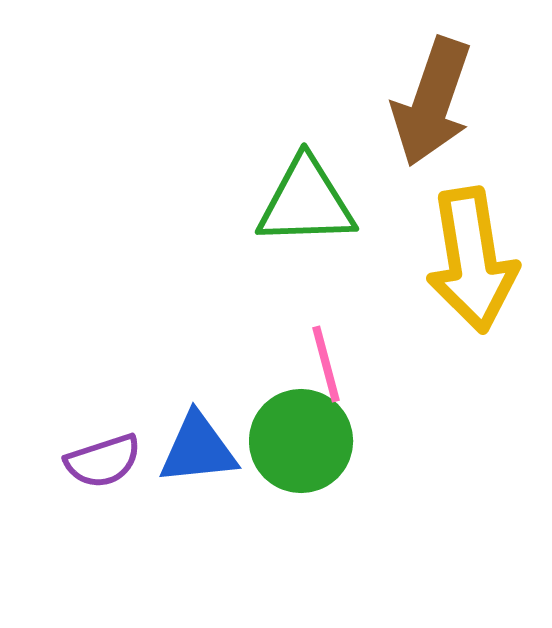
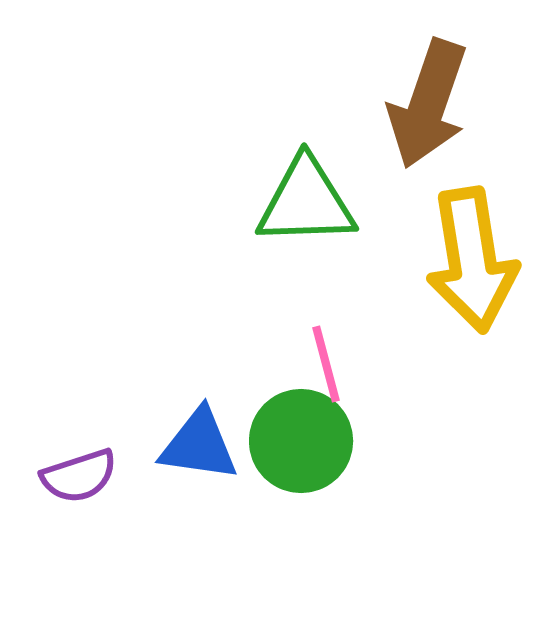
brown arrow: moved 4 px left, 2 px down
blue triangle: moved 1 px right, 4 px up; rotated 14 degrees clockwise
purple semicircle: moved 24 px left, 15 px down
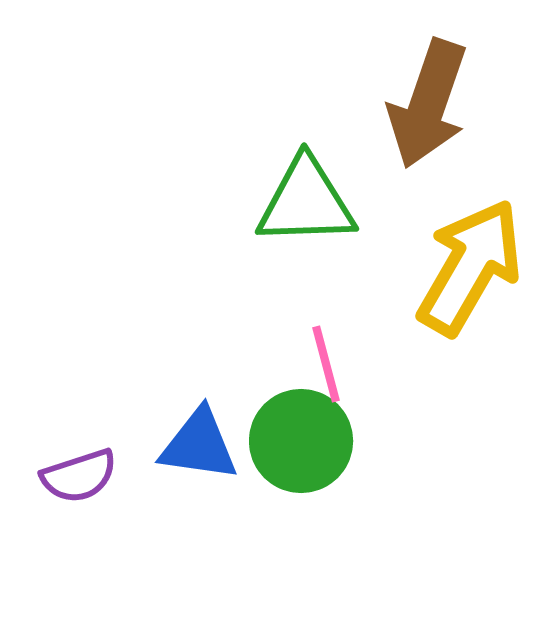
yellow arrow: moved 2 px left, 7 px down; rotated 141 degrees counterclockwise
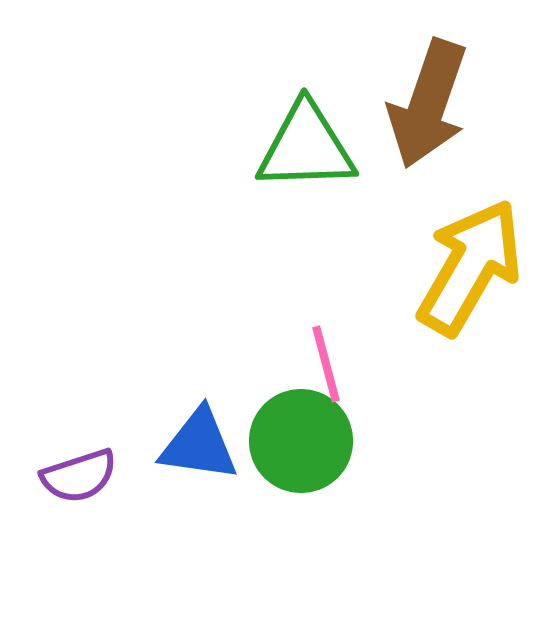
green triangle: moved 55 px up
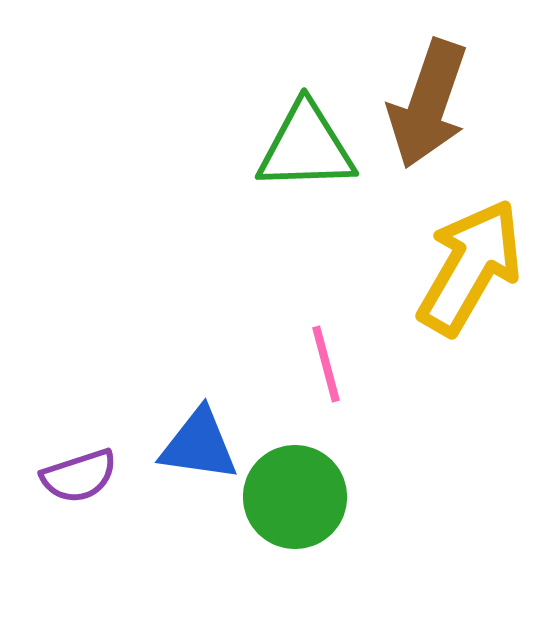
green circle: moved 6 px left, 56 px down
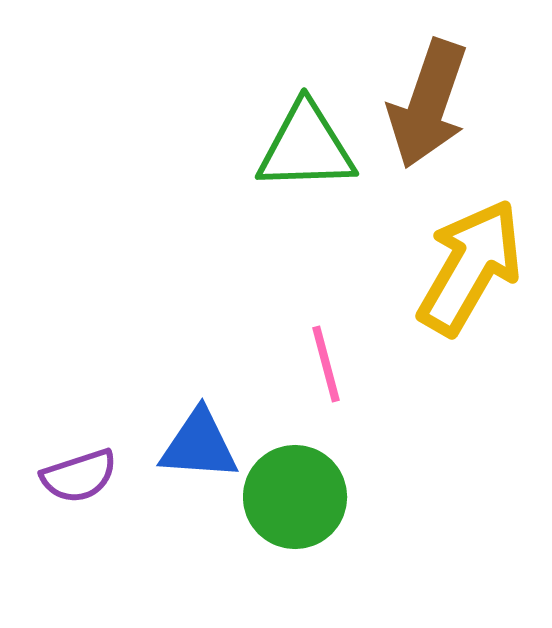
blue triangle: rotated 4 degrees counterclockwise
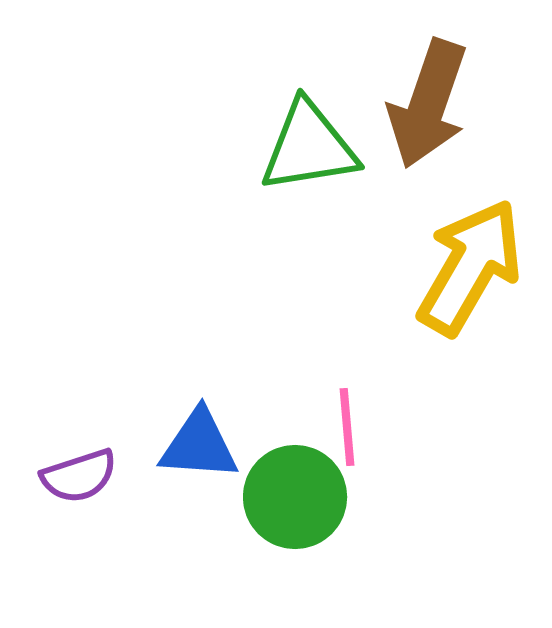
green triangle: moved 3 px right; rotated 7 degrees counterclockwise
pink line: moved 21 px right, 63 px down; rotated 10 degrees clockwise
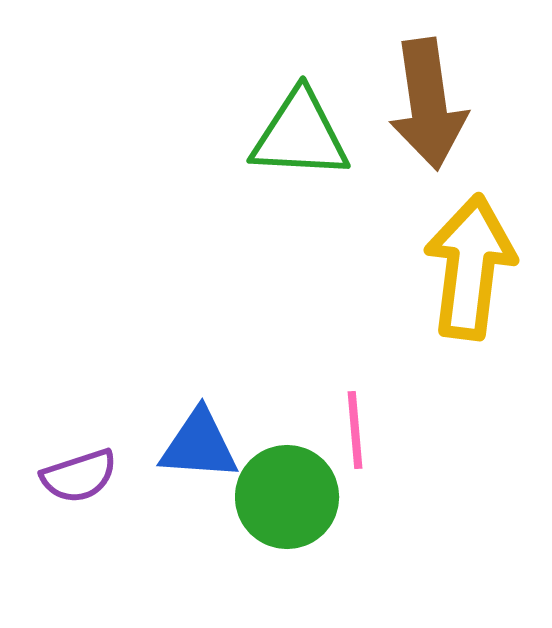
brown arrow: rotated 27 degrees counterclockwise
green triangle: moved 9 px left, 12 px up; rotated 12 degrees clockwise
yellow arrow: rotated 23 degrees counterclockwise
pink line: moved 8 px right, 3 px down
green circle: moved 8 px left
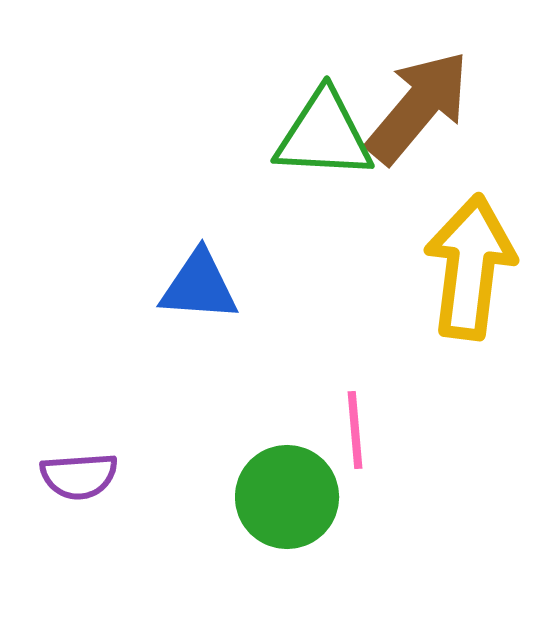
brown arrow: moved 10 px left, 3 px down; rotated 132 degrees counterclockwise
green triangle: moved 24 px right
blue triangle: moved 159 px up
purple semicircle: rotated 14 degrees clockwise
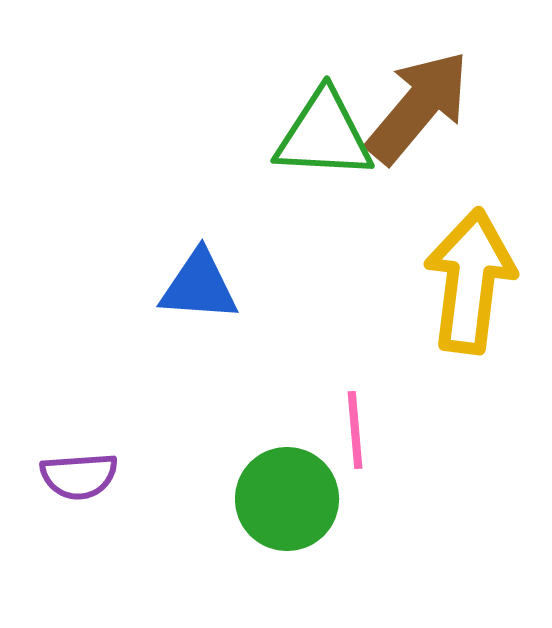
yellow arrow: moved 14 px down
green circle: moved 2 px down
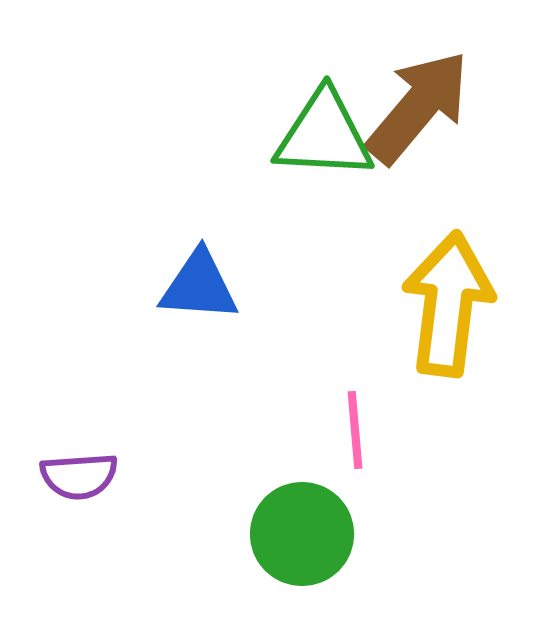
yellow arrow: moved 22 px left, 23 px down
green circle: moved 15 px right, 35 px down
